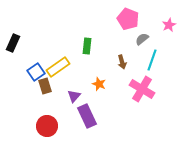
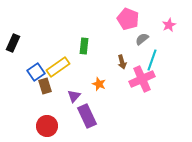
green rectangle: moved 3 px left
pink cross: moved 10 px up; rotated 35 degrees clockwise
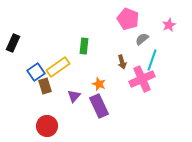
purple rectangle: moved 12 px right, 10 px up
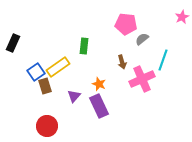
pink pentagon: moved 2 px left, 5 px down; rotated 15 degrees counterclockwise
pink star: moved 13 px right, 8 px up
cyan line: moved 11 px right
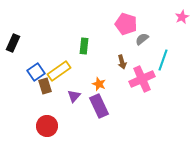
pink pentagon: rotated 10 degrees clockwise
yellow rectangle: moved 1 px right, 4 px down
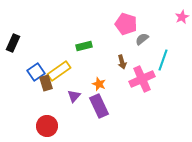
green rectangle: rotated 70 degrees clockwise
brown rectangle: moved 1 px right, 3 px up
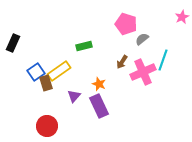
brown arrow: rotated 48 degrees clockwise
pink cross: moved 1 px right, 7 px up
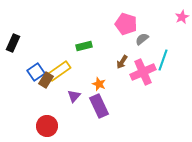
brown rectangle: moved 3 px up; rotated 49 degrees clockwise
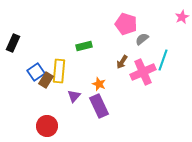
yellow rectangle: rotated 50 degrees counterclockwise
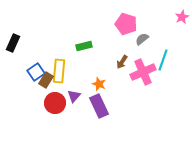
red circle: moved 8 px right, 23 px up
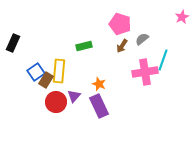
pink pentagon: moved 6 px left
brown arrow: moved 16 px up
pink cross: moved 2 px right; rotated 15 degrees clockwise
red circle: moved 1 px right, 1 px up
